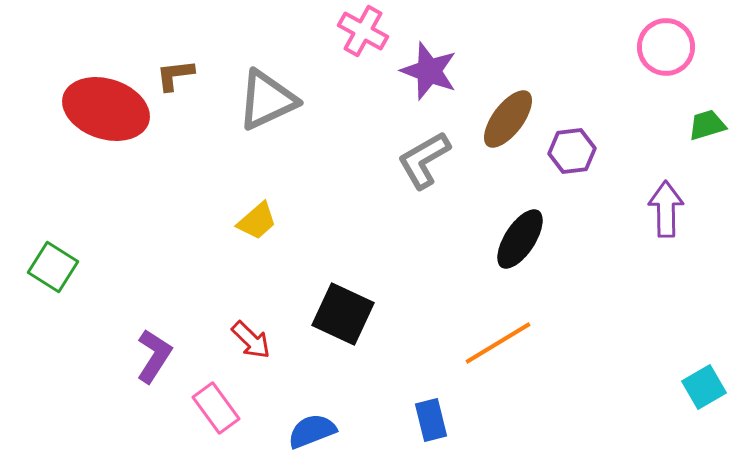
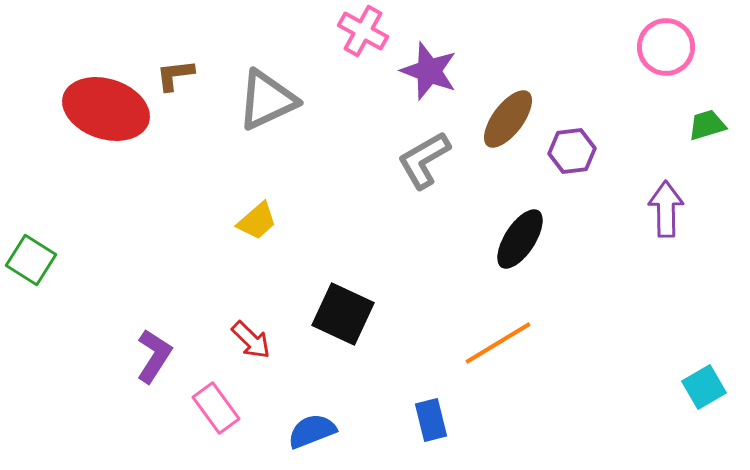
green square: moved 22 px left, 7 px up
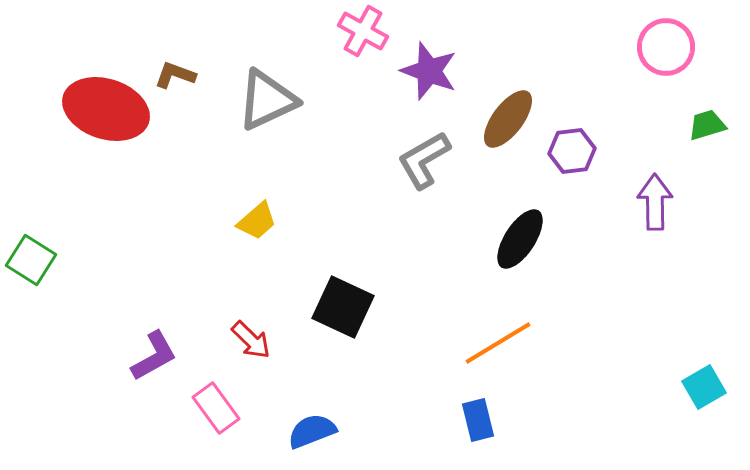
brown L-shape: rotated 27 degrees clockwise
purple arrow: moved 11 px left, 7 px up
black square: moved 7 px up
purple L-shape: rotated 28 degrees clockwise
blue rectangle: moved 47 px right
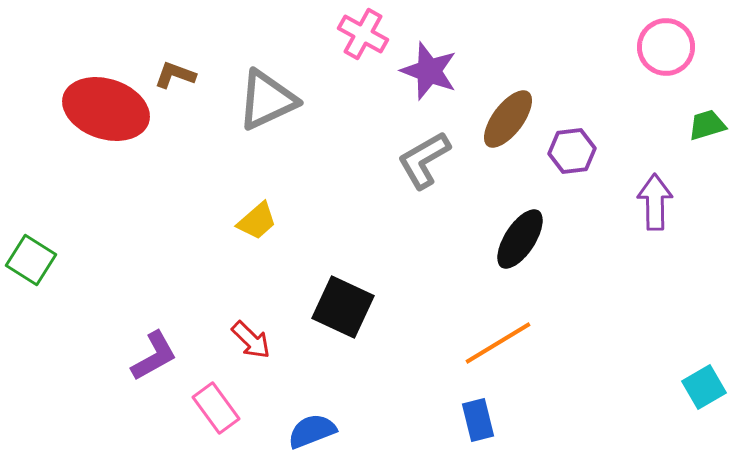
pink cross: moved 3 px down
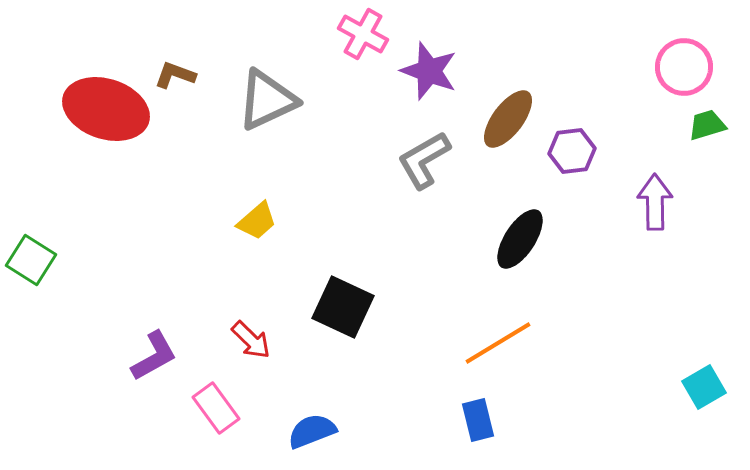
pink circle: moved 18 px right, 20 px down
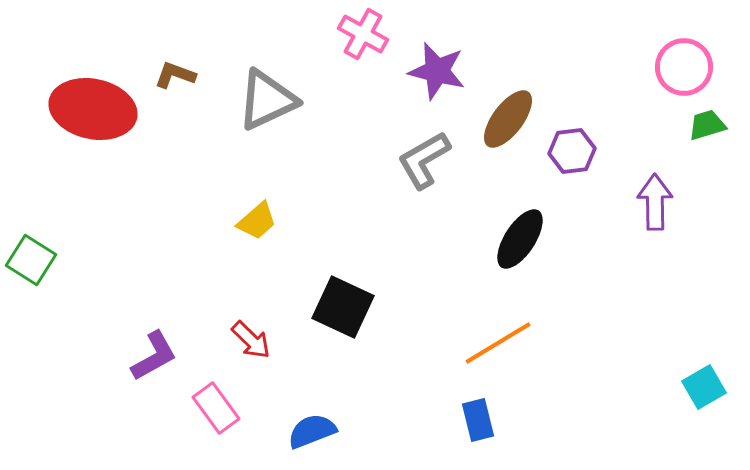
purple star: moved 8 px right; rotated 6 degrees counterclockwise
red ellipse: moved 13 px left; rotated 6 degrees counterclockwise
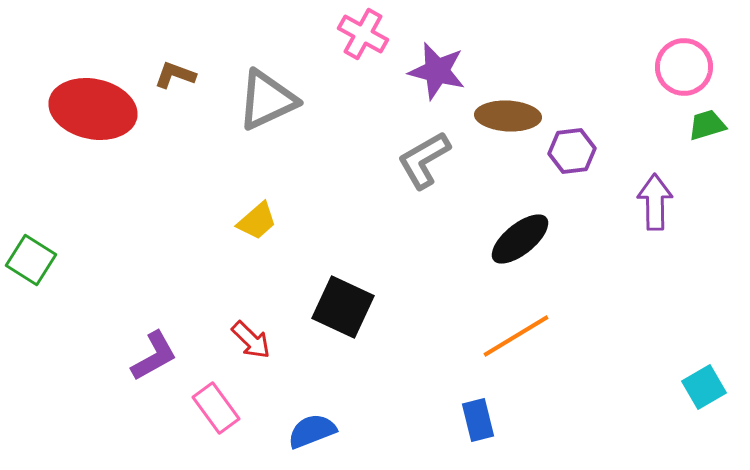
brown ellipse: moved 3 px up; rotated 56 degrees clockwise
black ellipse: rotated 18 degrees clockwise
orange line: moved 18 px right, 7 px up
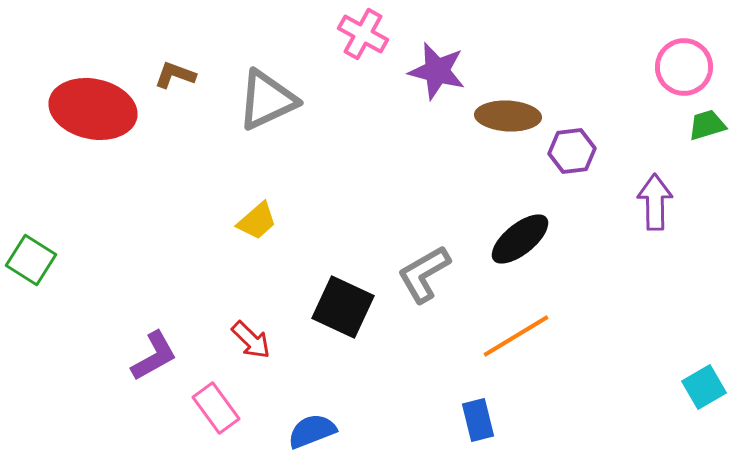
gray L-shape: moved 114 px down
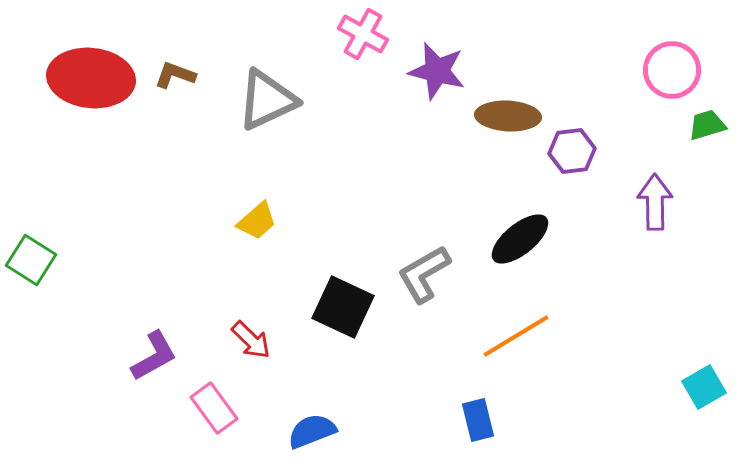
pink circle: moved 12 px left, 3 px down
red ellipse: moved 2 px left, 31 px up; rotated 6 degrees counterclockwise
pink rectangle: moved 2 px left
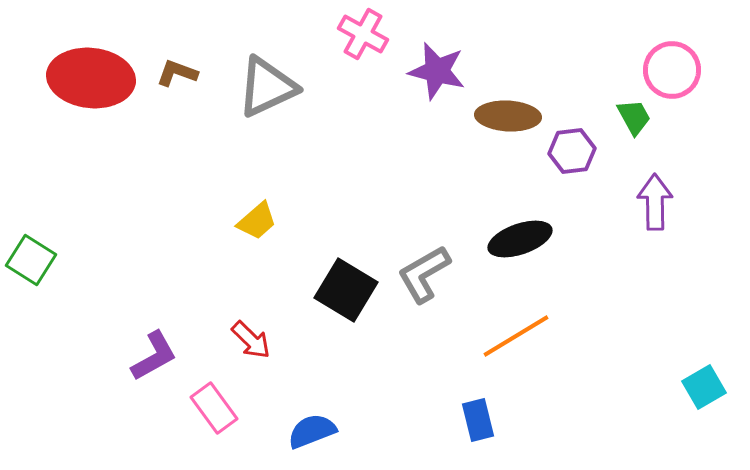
brown L-shape: moved 2 px right, 2 px up
gray triangle: moved 13 px up
green trapezoid: moved 73 px left, 8 px up; rotated 78 degrees clockwise
black ellipse: rotated 20 degrees clockwise
black square: moved 3 px right, 17 px up; rotated 6 degrees clockwise
